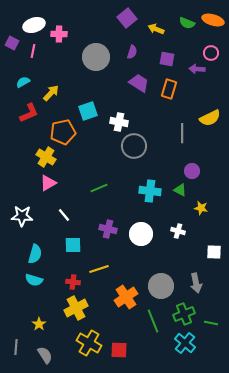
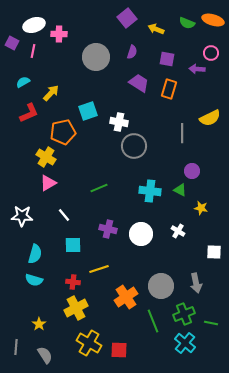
white cross at (178, 231): rotated 16 degrees clockwise
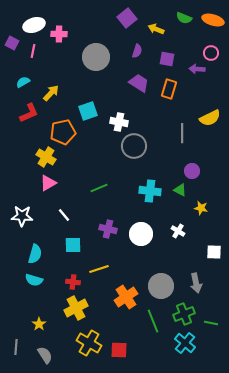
green semicircle at (187, 23): moved 3 px left, 5 px up
purple semicircle at (132, 52): moved 5 px right, 1 px up
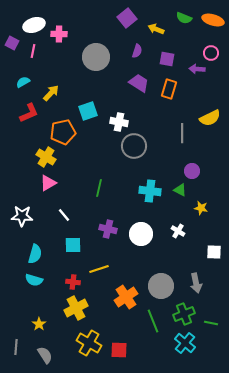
green line at (99, 188): rotated 54 degrees counterclockwise
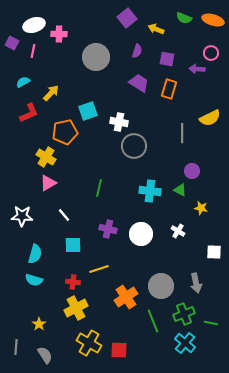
orange pentagon at (63, 132): moved 2 px right
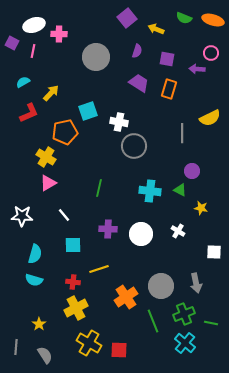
purple cross at (108, 229): rotated 12 degrees counterclockwise
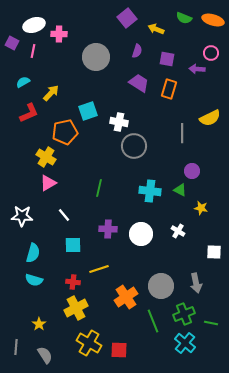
cyan semicircle at (35, 254): moved 2 px left, 1 px up
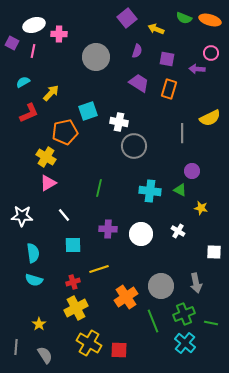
orange ellipse at (213, 20): moved 3 px left
cyan semicircle at (33, 253): rotated 24 degrees counterclockwise
red cross at (73, 282): rotated 24 degrees counterclockwise
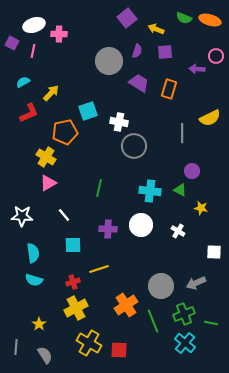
pink circle at (211, 53): moved 5 px right, 3 px down
gray circle at (96, 57): moved 13 px right, 4 px down
purple square at (167, 59): moved 2 px left, 7 px up; rotated 14 degrees counterclockwise
white circle at (141, 234): moved 9 px up
gray arrow at (196, 283): rotated 78 degrees clockwise
orange cross at (126, 297): moved 8 px down
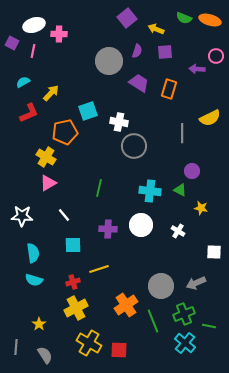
green line at (211, 323): moved 2 px left, 3 px down
